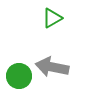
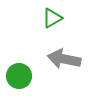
gray arrow: moved 12 px right, 8 px up
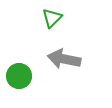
green triangle: rotated 15 degrees counterclockwise
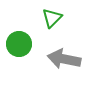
green circle: moved 32 px up
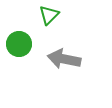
green triangle: moved 3 px left, 3 px up
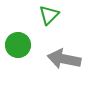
green circle: moved 1 px left, 1 px down
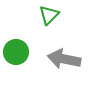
green circle: moved 2 px left, 7 px down
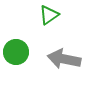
green triangle: rotated 10 degrees clockwise
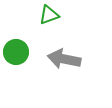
green triangle: rotated 15 degrees clockwise
